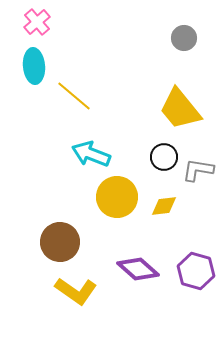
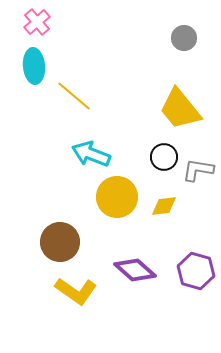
purple diamond: moved 3 px left, 1 px down
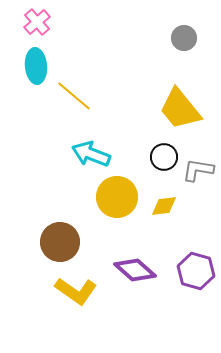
cyan ellipse: moved 2 px right
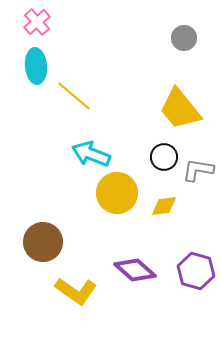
yellow circle: moved 4 px up
brown circle: moved 17 px left
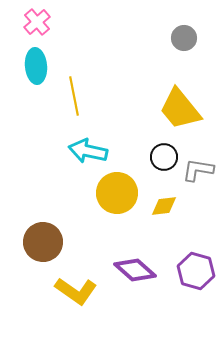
yellow line: rotated 39 degrees clockwise
cyan arrow: moved 3 px left, 3 px up; rotated 9 degrees counterclockwise
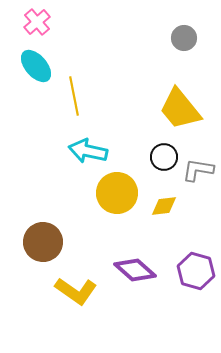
cyan ellipse: rotated 36 degrees counterclockwise
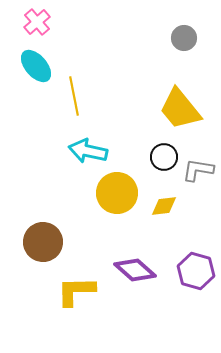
yellow L-shape: rotated 144 degrees clockwise
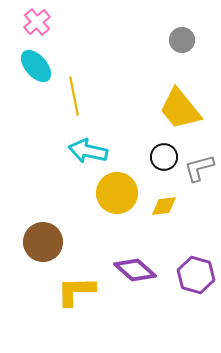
gray circle: moved 2 px left, 2 px down
gray L-shape: moved 1 px right, 2 px up; rotated 24 degrees counterclockwise
purple hexagon: moved 4 px down
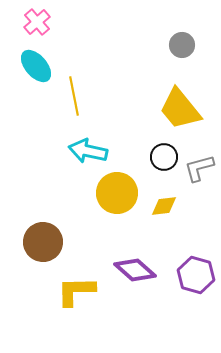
gray circle: moved 5 px down
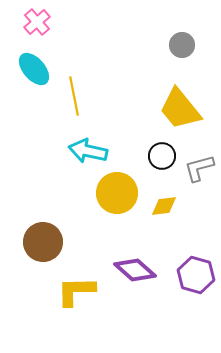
cyan ellipse: moved 2 px left, 3 px down
black circle: moved 2 px left, 1 px up
